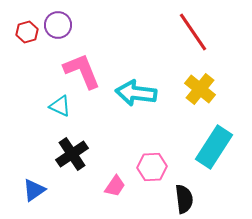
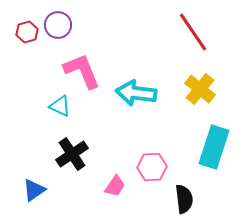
cyan rectangle: rotated 15 degrees counterclockwise
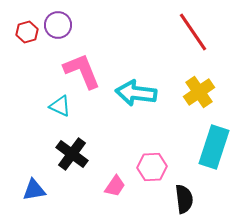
yellow cross: moved 1 px left, 3 px down; rotated 16 degrees clockwise
black cross: rotated 20 degrees counterclockwise
blue triangle: rotated 25 degrees clockwise
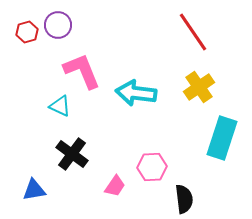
yellow cross: moved 5 px up
cyan rectangle: moved 8 px right, 9 px up
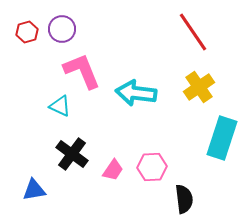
purple circle: moved 4 px right, 4 px down
pink trapezoid: moved 2 px left, 16 px up
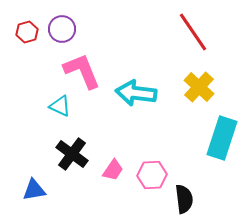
yellow cross: rotated 12 degrees counterclockwise
pink hexagon: moved 8 px down
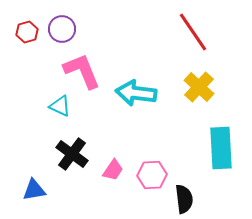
cyan rectangle: moved 1 px left, 10 px down; rotated 21 degrees counterclockwise
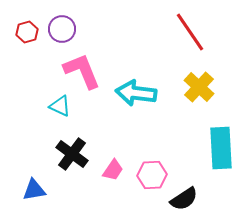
red line: moved 3 px left
black semicircle: rotated 64 degrees clockwise
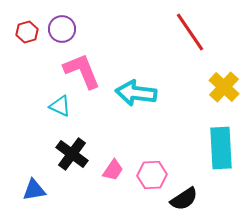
yellow cross: moved 25 px right
